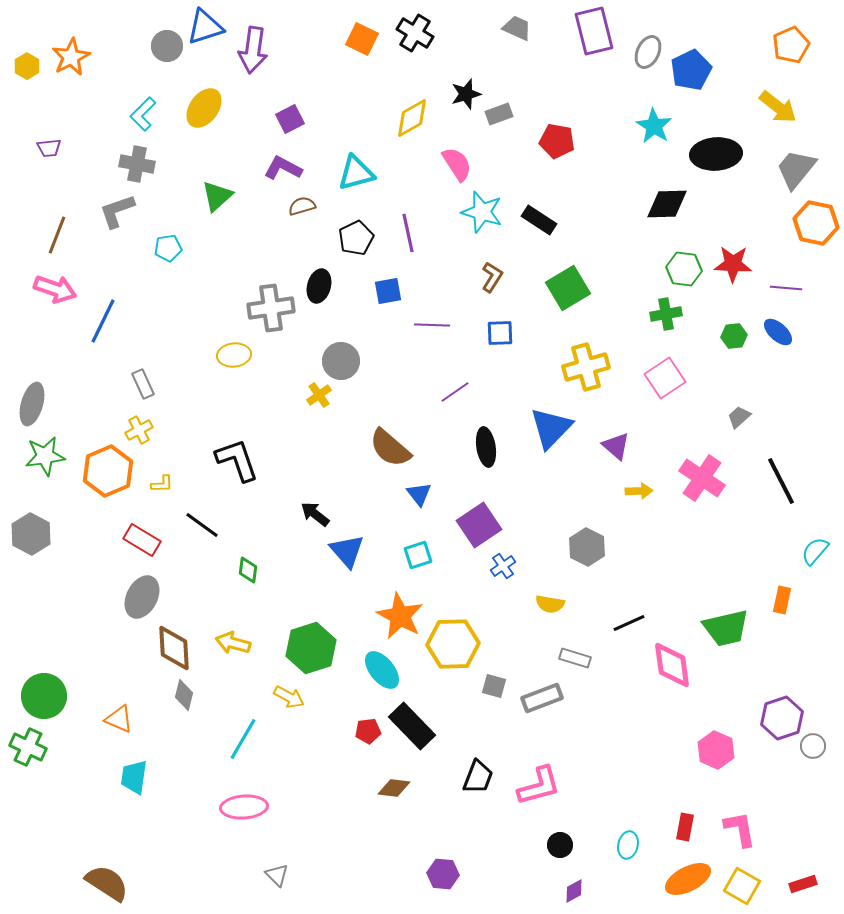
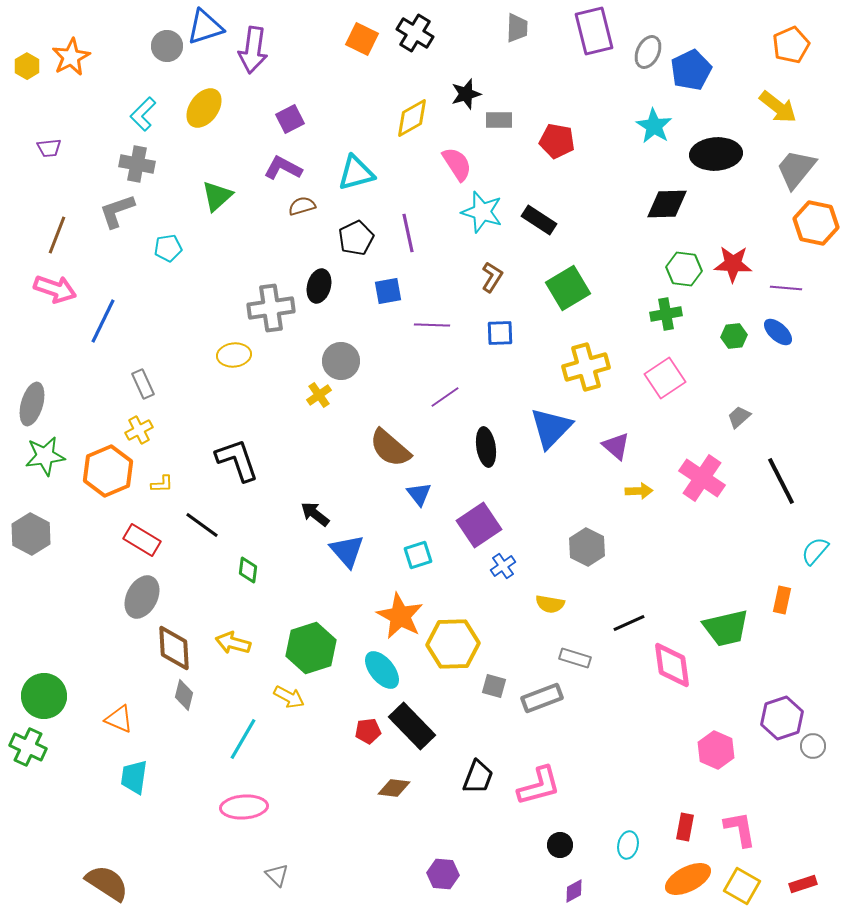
gray trapezoid at (517, 28): rotated 68 degrees clockwise
gray rectangle at (499, 114): moved 6 px down; rotated 20 degrees clockwise
purple line at (455, 392): moved 10 px left, 5 px down
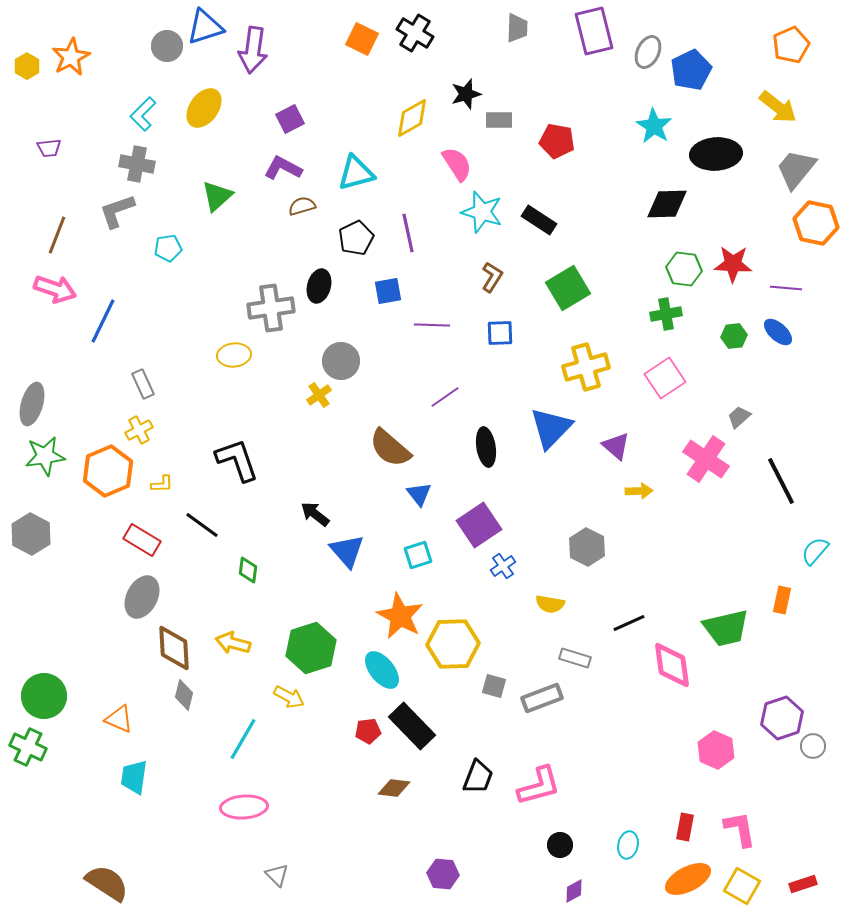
pink cross at (702, 478): moved 4 px right, 19 px up
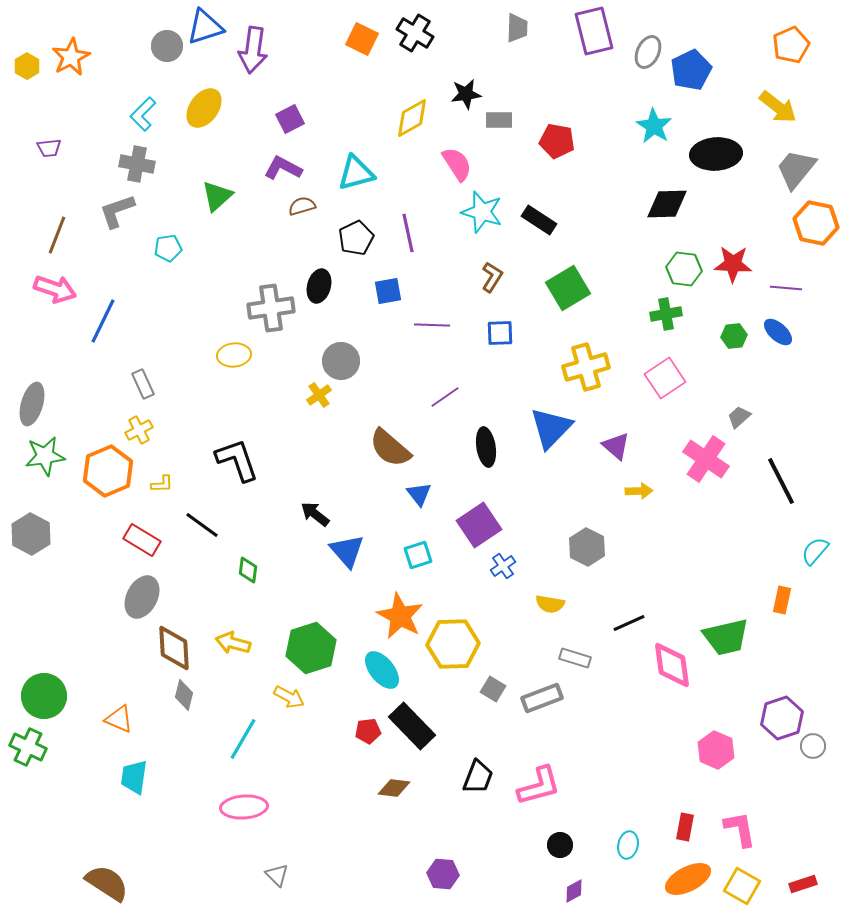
black star at (466, 94): rotated 8 degrees clockwise
green trapezoid at (726, 628): moved 9 px down
gray square at (494, 686): moved 1 px left, 3 px down; rotated 15 degrees clockwise
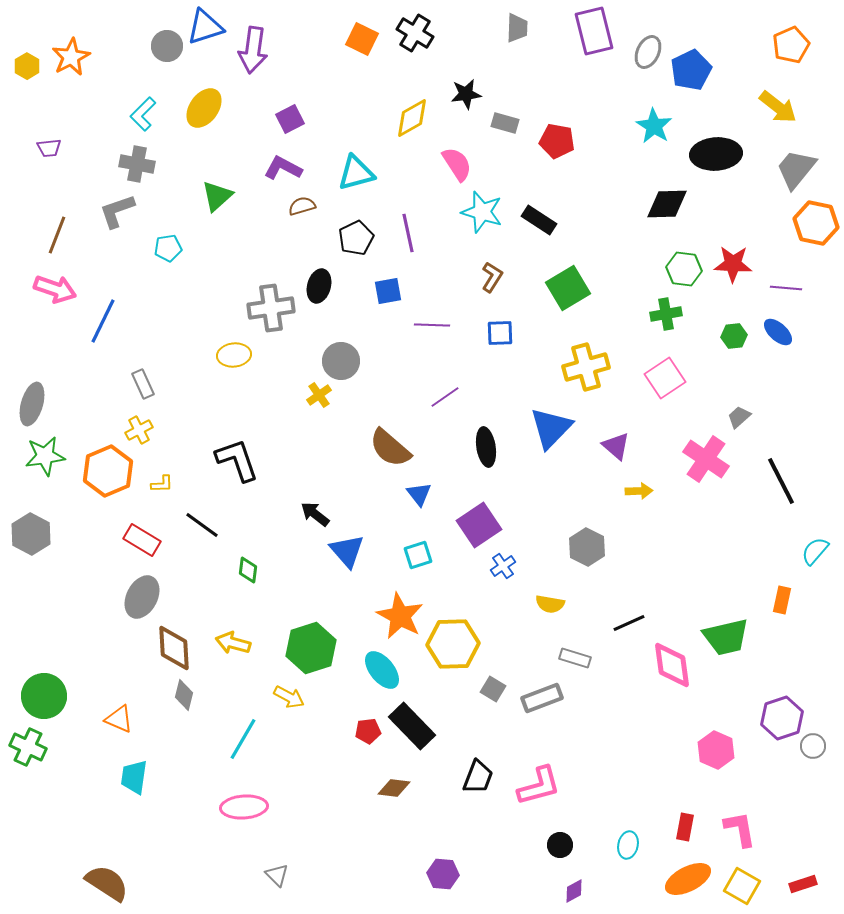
gray rectangle at (499, 120): moved 6 px right, 3 px down; rotated 16 degrees clockwise
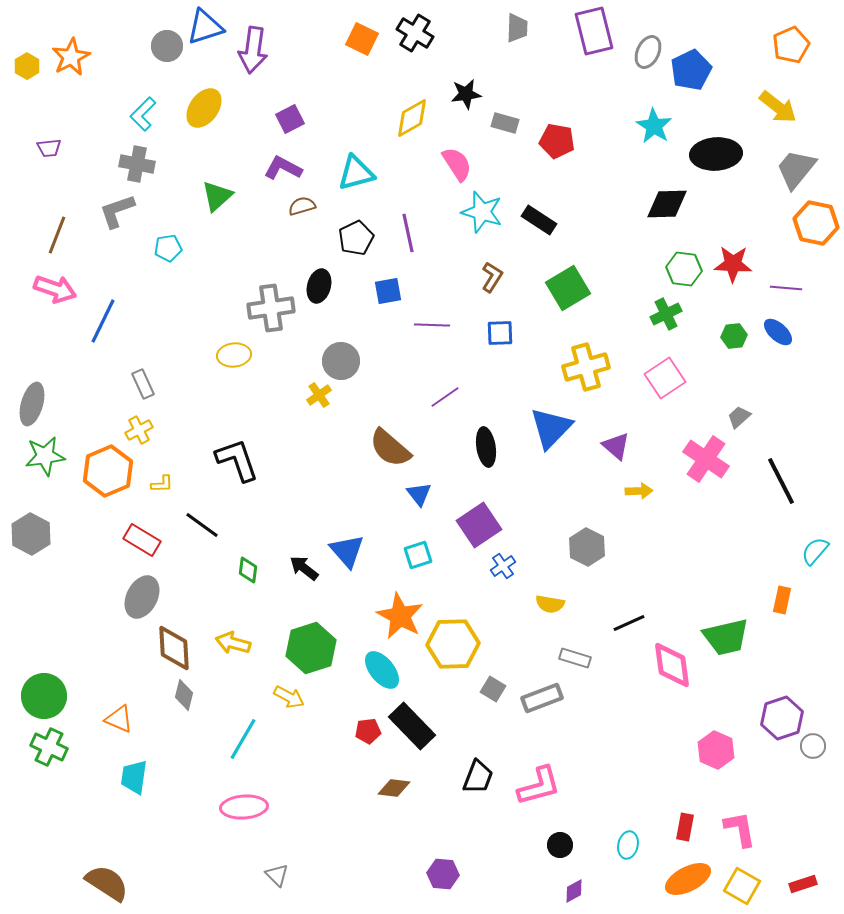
green cross at (666, 314): rotated 16 degrees counterclockwise
black arrow at (315, 514): moved 11 px left, 54 px down
green cross at (28, 747): moved 21 px right
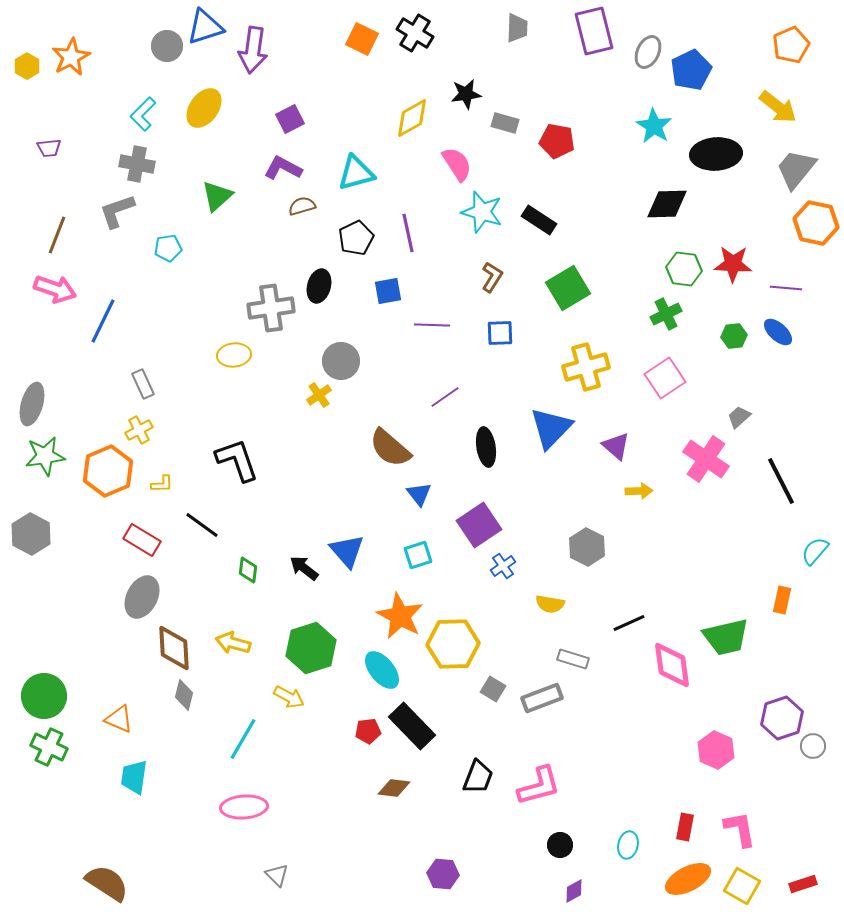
gray rectangle at (575, 658): moved 2 px left, 1 px down
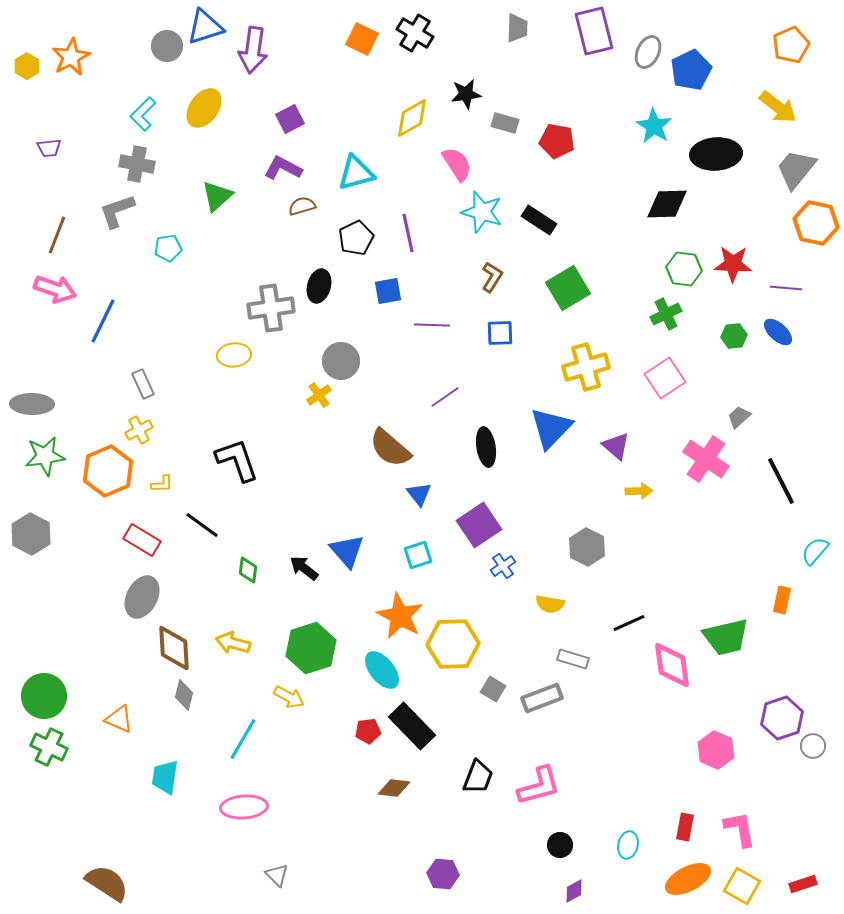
gray ellipse at (32, 404): rotated 75 degrees clockwise
cyan trapezoid at (134, 777): moved 31 px right
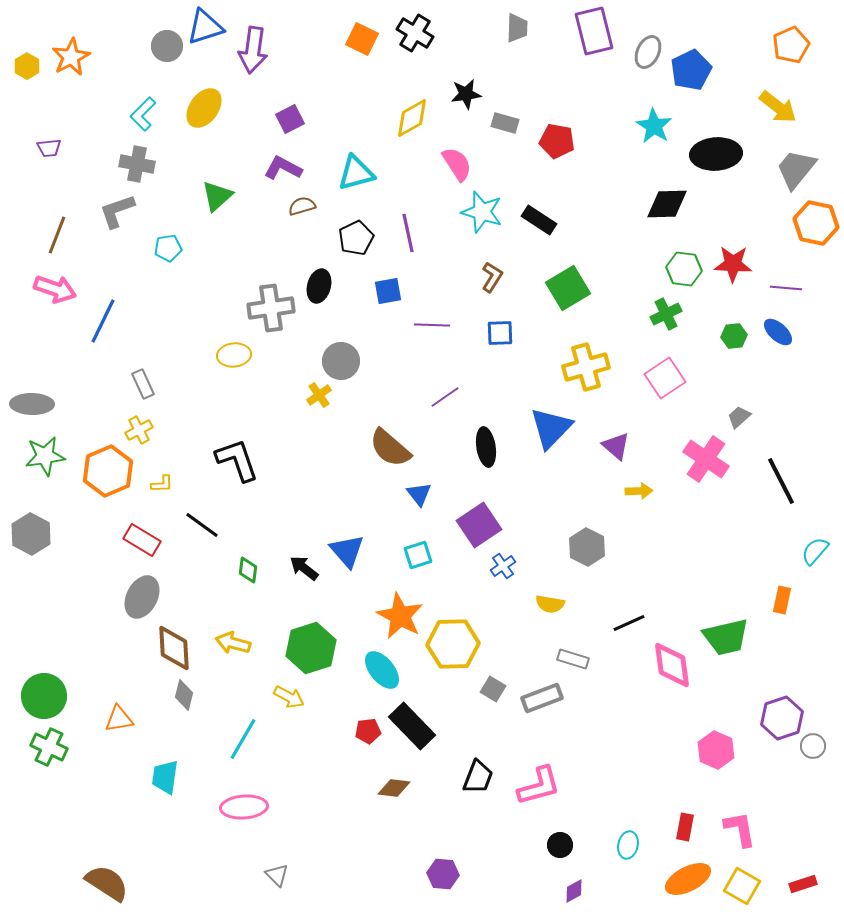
orange triangle at (119, 719): rotated 32 degrees counterclockwise
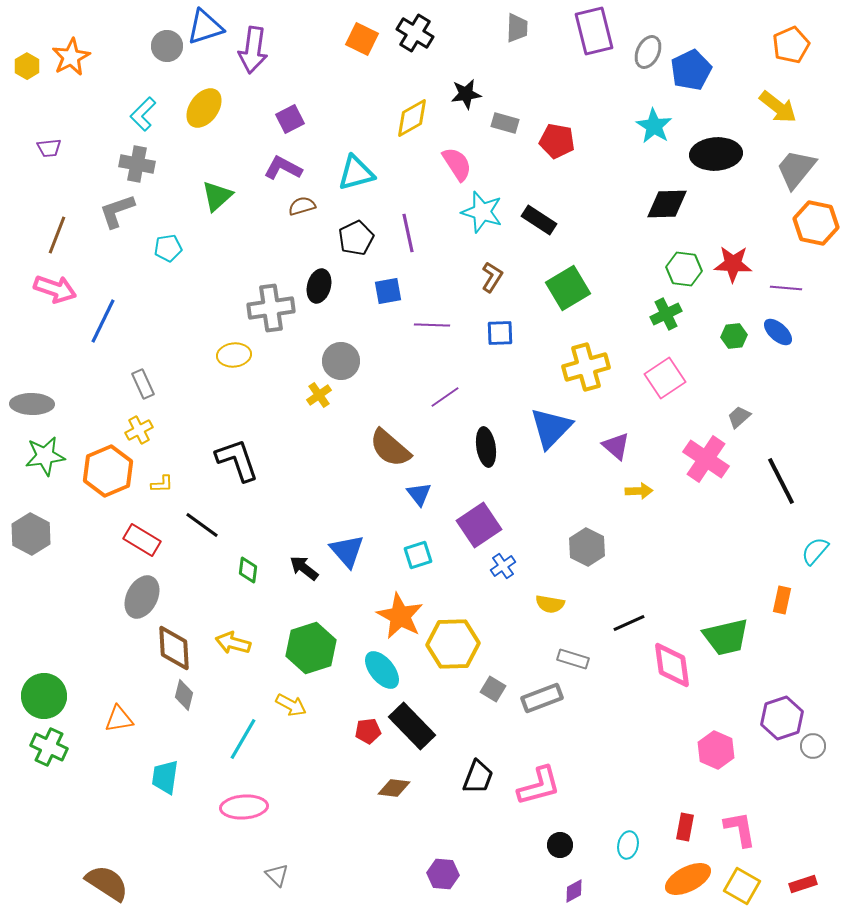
yellow arrow at (289, 697): moved 2 px right, 8 px down
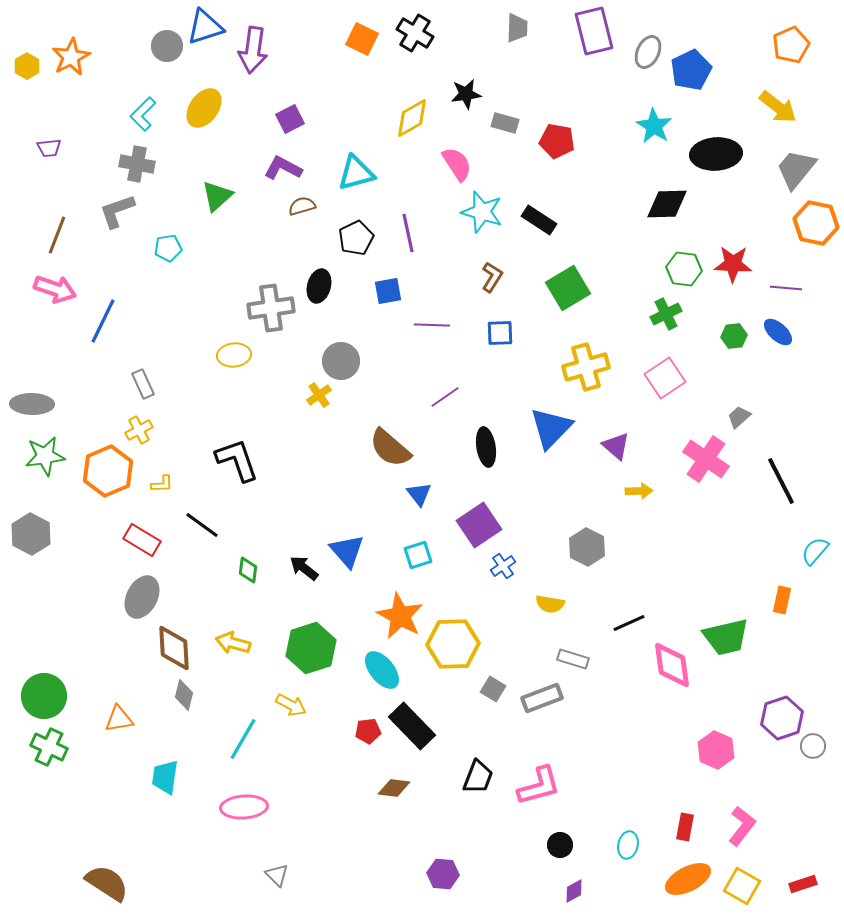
pink L-shape at (740, 829): moved 2 px right, 3 px up; rotated 48 degrees clockwise
